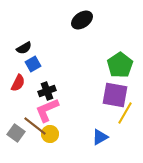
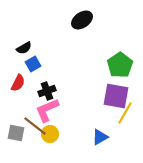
purple square: moved 1 px right, 1 px down
gray square: rotated 24 degrees counterclockwise
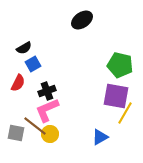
green pentagon: rotated 25 degrees counterclockwise
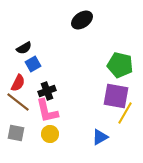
pink L-shape: moved 1 px down; rotated 80 degrees counterclockwise
brown line: moved 17 px left, 24 px up
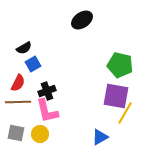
brown line: rotated 40 degrees counterclockwise
yellow circle: moved 10 px left
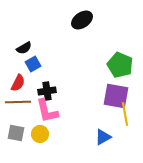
green pentagon: rotated 10 degrees clockwise
black cross: rotated 12 degrees clockwise
yellow line: moved 1 px down; rotated 40 degrees counterclockwise
blue triangle: moved 3 px right
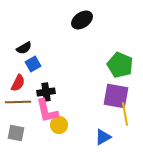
black cross: moved 1 px left, 1 px down
yellow circle: moved 19 px right, 9 px up
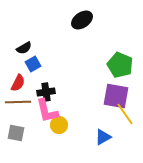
yellow line: rotated 25 degrees counterclockwise
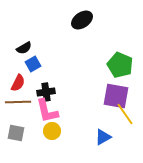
yellow circle: moved 7 px left, 6 px down
